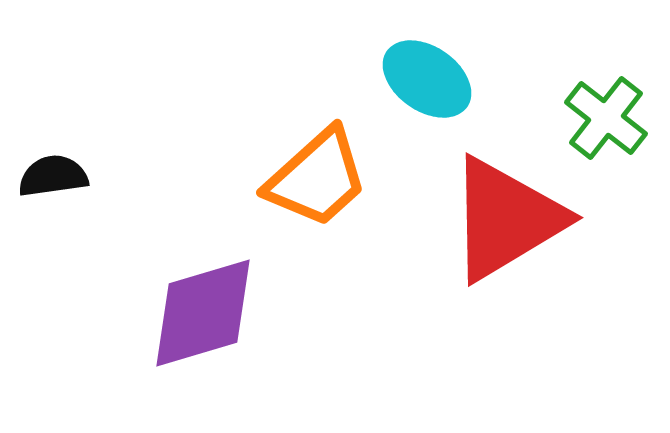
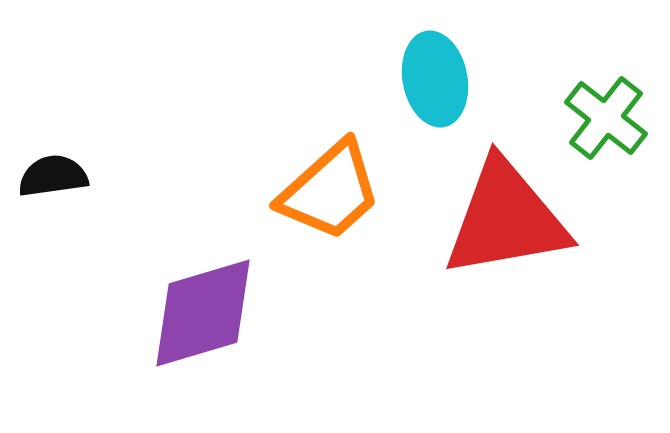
cyan ellipse: moved 8 px right; rotated 44 degrees clockwise
orange trapezoid: moved 13 px right, 13 px down
red triangle: rotated 21 degrees clockwise
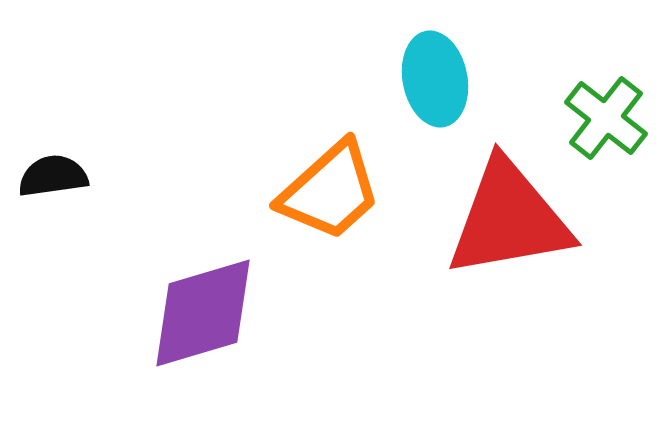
red triangle: moved 3 px right
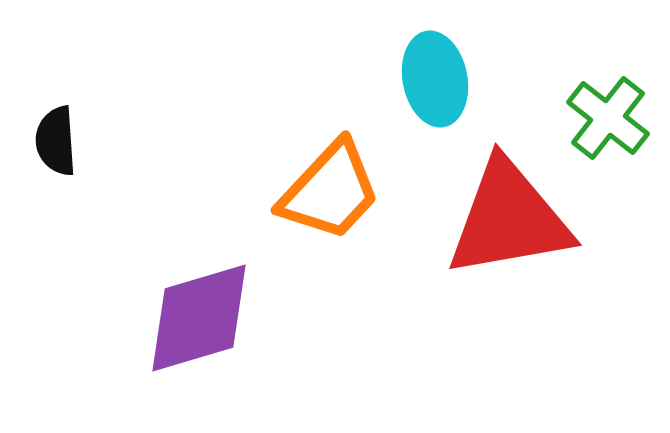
green cross: moved 2 px right
black semicircle: moved 3 px right, 35 px up; rotated 86 degrees counterclockwise
orange trapezoid: rotated 5 degrees counterclockwise
purple diamond: moved 4 px left, 5 px down
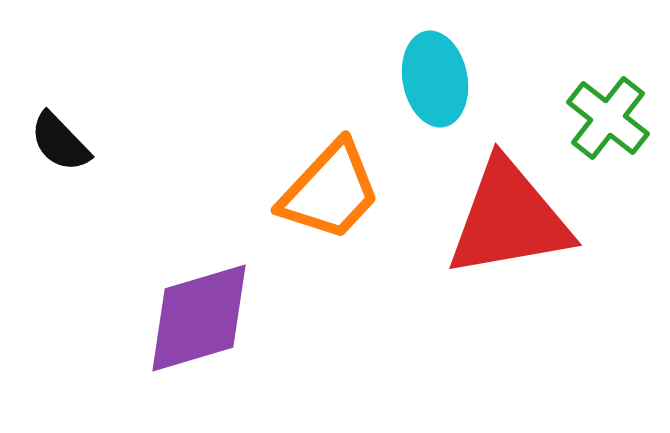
black semicircle: moved 4 px right, 1 px down; rotated 40 degrees counterclockwise
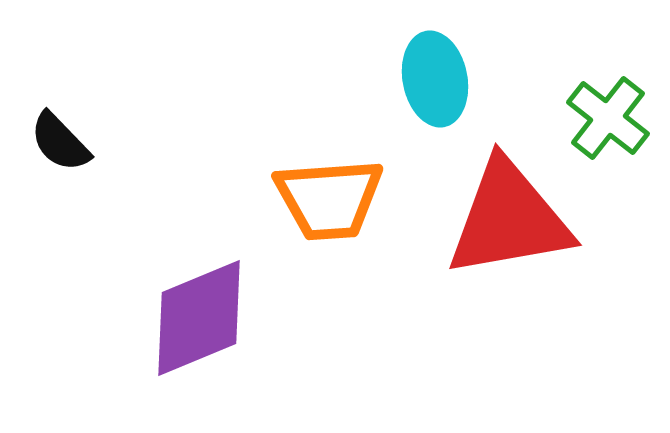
orange trapezoid: moved 1 px left, 8 px down; rotated 43 degrees clockwise
purple diamond: rotated 6 degrees counterclockwise
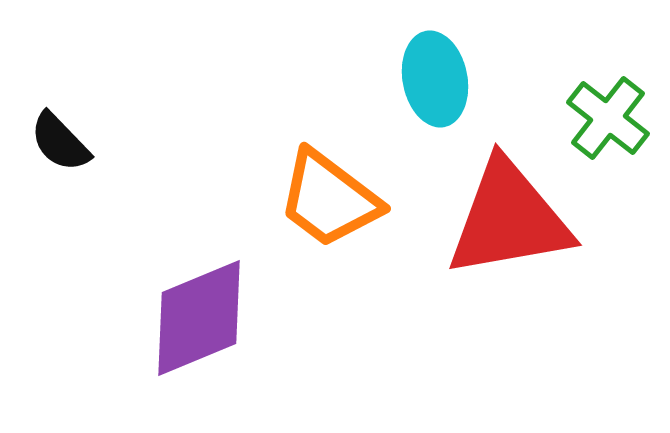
orange trapezoid: rotated 41 degrees clockwise
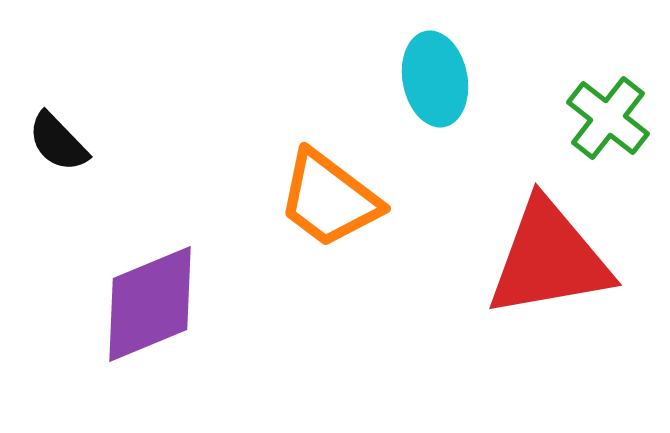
black semicircle: moved 2 px left
red triangle: moved 40 px right, 40 px down
purple diamond: moved 49 px left, 14 px up
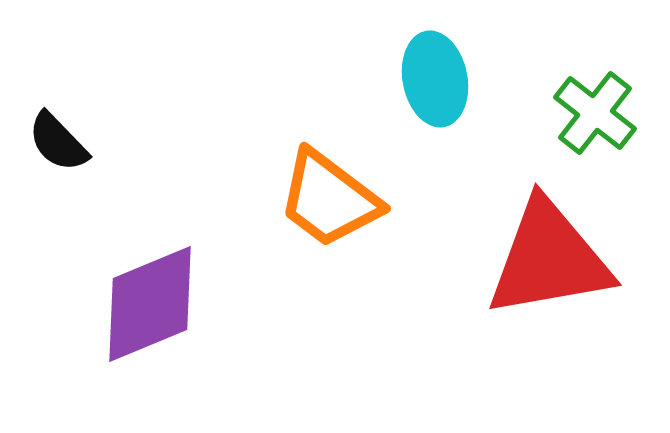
green cross: moved 13 px left, 5 px up
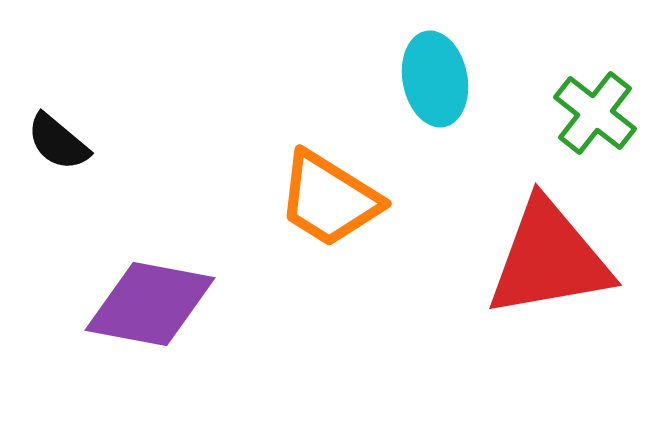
black semicircle: rotated 6 degrees counterclockwise
orange trapezoid: rotated 5 degrees counterclockwise
purple diamond: rotated 33 degrees clockwise
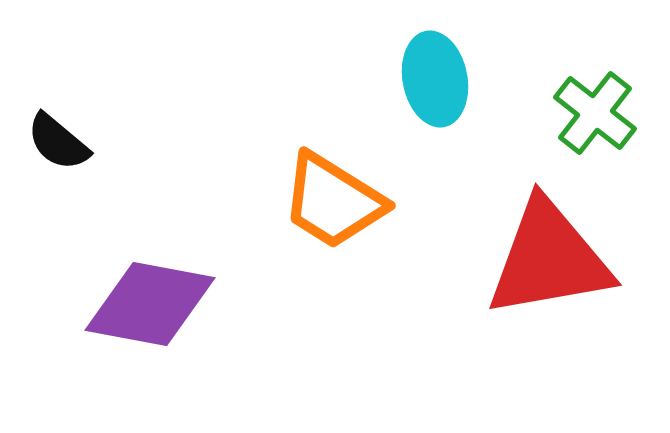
orange trapezoid: moved 4 px right, 2 px down
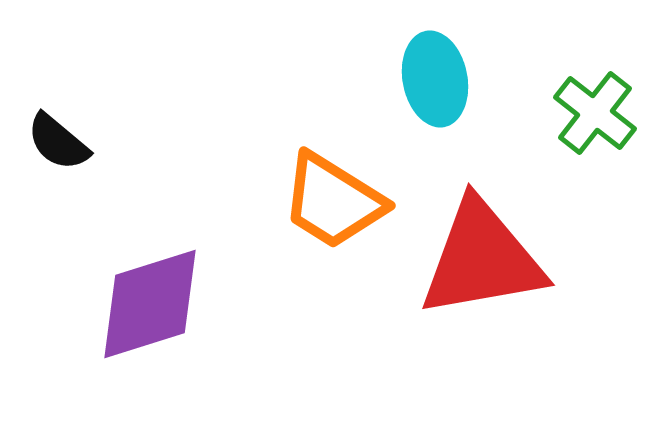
red triangle: moved 67 px left
purple diamond: rotated 28 degrees counterclockwise
